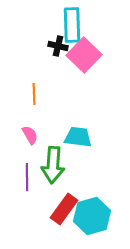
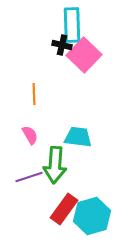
black cross: moved 4 px right, 1 px up
green arrow: moved 2 px right
purple line: moved 2 px right; rotated 72 degrees clockwise
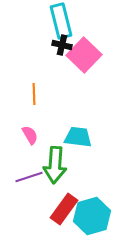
cyan rectangle: moved 11 px left, 4 px up; rotated 12 degrees counterclockwise
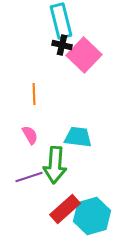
red rectangle: moved 1 px right; rotated 12 degrees clockwise
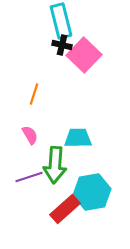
orange line: rotated 20 degrees clockwise
cyan trapezoid: moved 1 px down; rotated 8 degrees counterclockwise
cyan hexagon: moved 24 px up; rotated 6 degrees clockwise
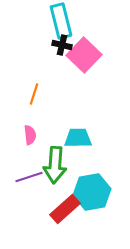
pink semicircle: rotated 24 degrees clockwise
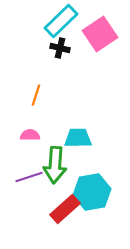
cyan rectangle: rotated 60 degrees clockwise
black cross: moved 2 px left, 3 px down
pink square: moved 16 px right, 21 px up; rotated 12 degrees clockwise
orange line: moved 2 px right, 1 px down
pink semicircle: rotated 84 degrees counterclockwise
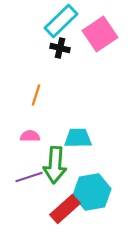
pink semicircle: moved 1 px down
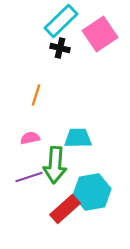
pink semicircle: moved 2 px down; rotated 12 degrees counterclockwise
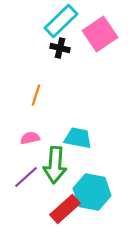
cyan trapezoid: rotated 12 degrees clockwise
purple line: moved 3 px left; rotated 24 degrees counterclockwise
cyan hexagon: rotated 21 degrees clockwise
